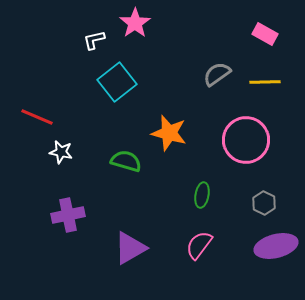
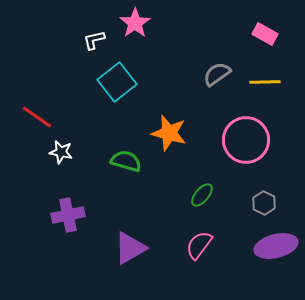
red line: rotated 12 degrees clockwise
green ellipse: rotated 30 degrees clockwise
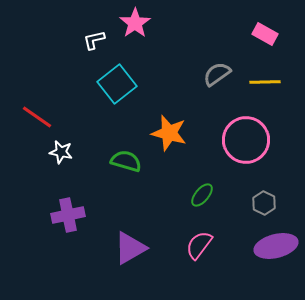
cyan square: moved 2 px down
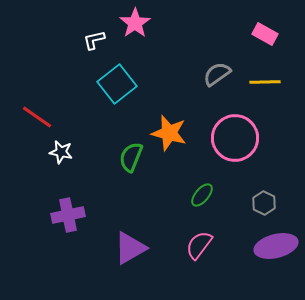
pink circle: moved 11 px left, 2 px up
green semicircle: moved 5 px right, 4 px up; rotated 84 degrees counterclockwise
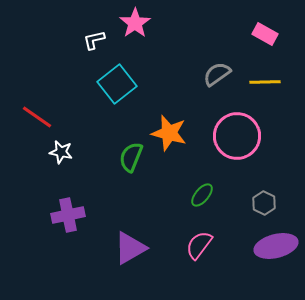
pink circle: moved 2 px right, 2 px up
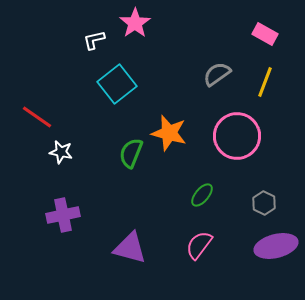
yellow line: rotated 68 degrees counterclockwise
green semicircle: moved 4 px up
purple cross: moved 5 px left
purple triangle: rotated 45 degrees clockwise
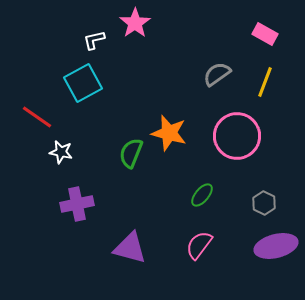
cyan square: moved 34 px left, 1 px up; rotated 9 degrees clockwise
purple cross: moved 14 px right, 11 px up
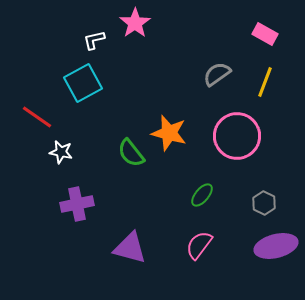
green semicircle: rotated 60 degrees counterclockwise
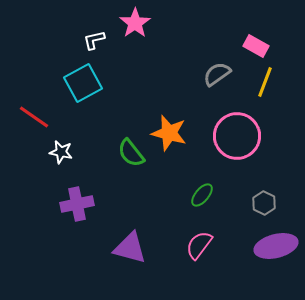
pink rectangle: moved 9 px left, 12 px down
red line: moved 3 px left
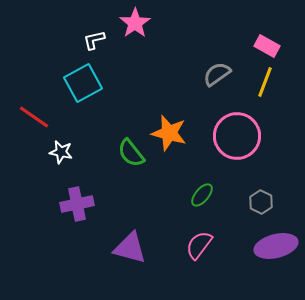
pink rectangle: moved 11 px right
gray hexagon: moved 3 px left, 1 px up
